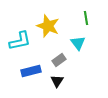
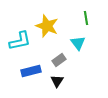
yellow star: moved 1 px left
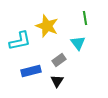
green line: moved 1 px left
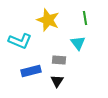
yellow star: moved 1 px right, 6 px up
cyan L-shape: rotated 35 degrees clockwise
gray rectangle: rotated 40 degrees clockwise
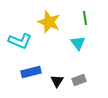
yellow star: moved 1 px right, 2 px down
gray rectangle: moved 20 px right, 20 px down; rotated 24 degrees counterclockwise
blue rectangle: moved 1 px down
